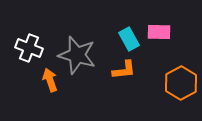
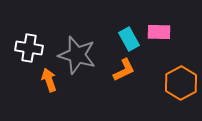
white cross: rotated 12 degrees counterclockwise
orange L-shape: rotated 20 degrees counterclockwise
orange arrow: moved 1 px left
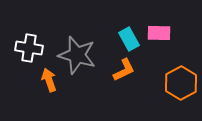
pink rectangle: moved 1 px down
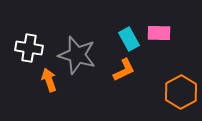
orange hexagon: moved 9 px down
